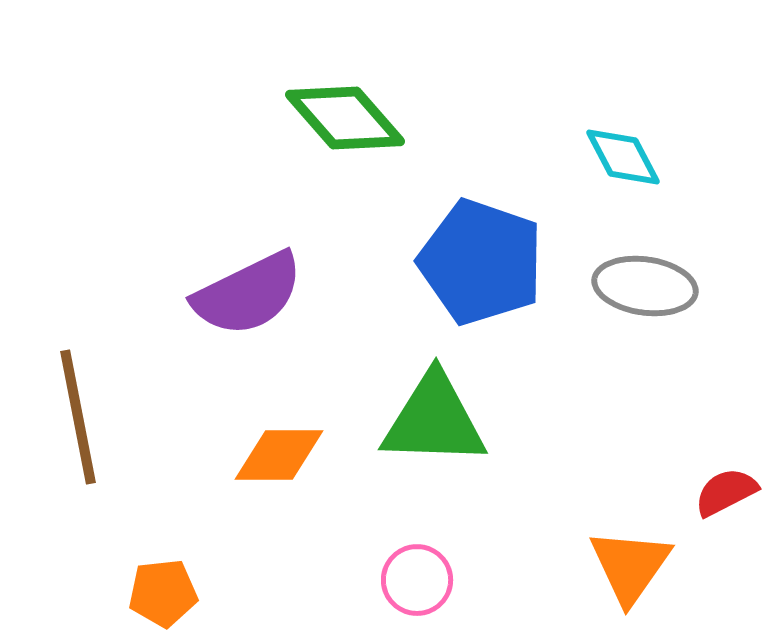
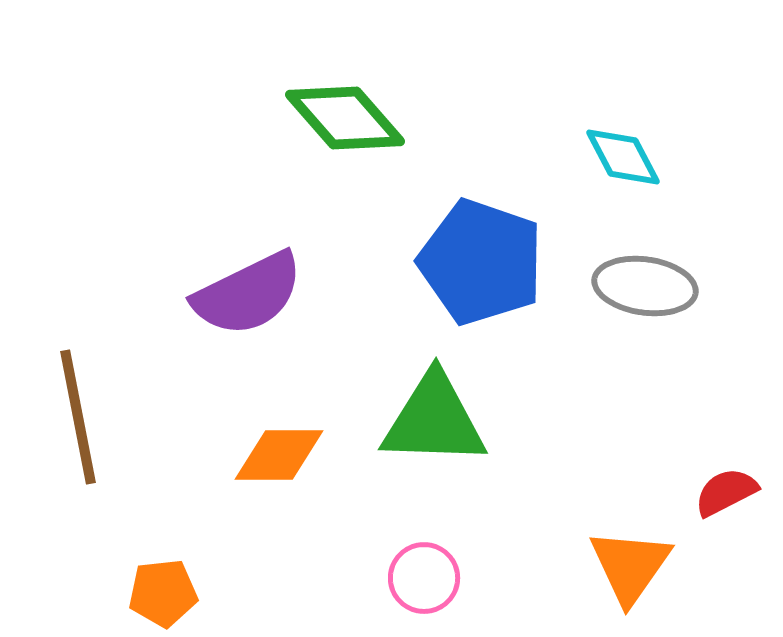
pink circle: moved 7 px right, 2 px up
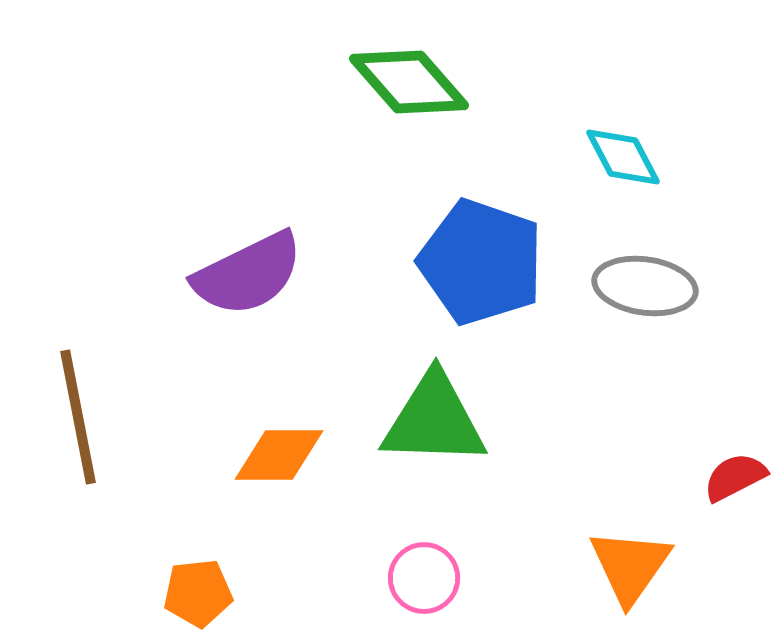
green diamond: moved 64 px right, 36 px up
purple semicircle: moved 20 px up
red semicircle: moved 9 px right, 15 px up
orange pentagon: moved 35 px right
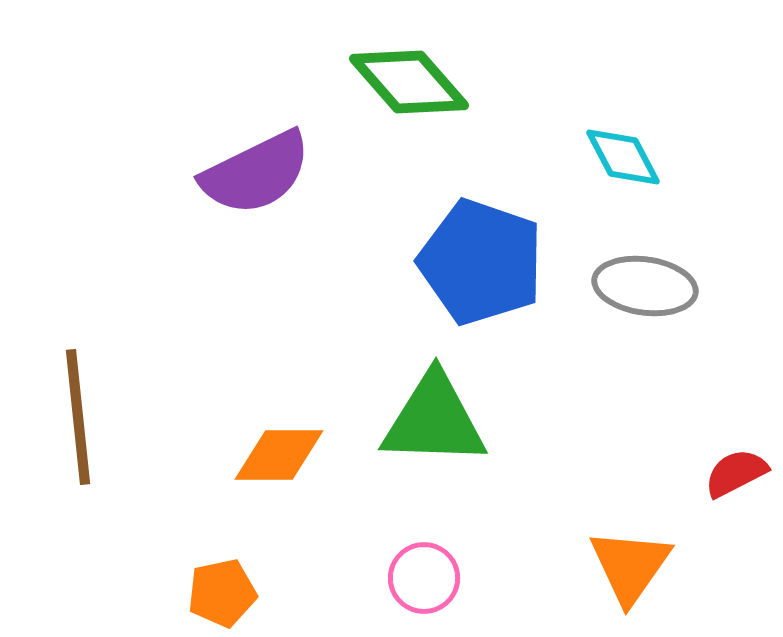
purple semicircle: moved 8 px right, 101 px up
brown line: rotated 5 degrees clockwise
red semicircle: moved 1 px right, 4 px up
orange pentagon: moved 24 px right; rotated 6 degrees counterclockwise
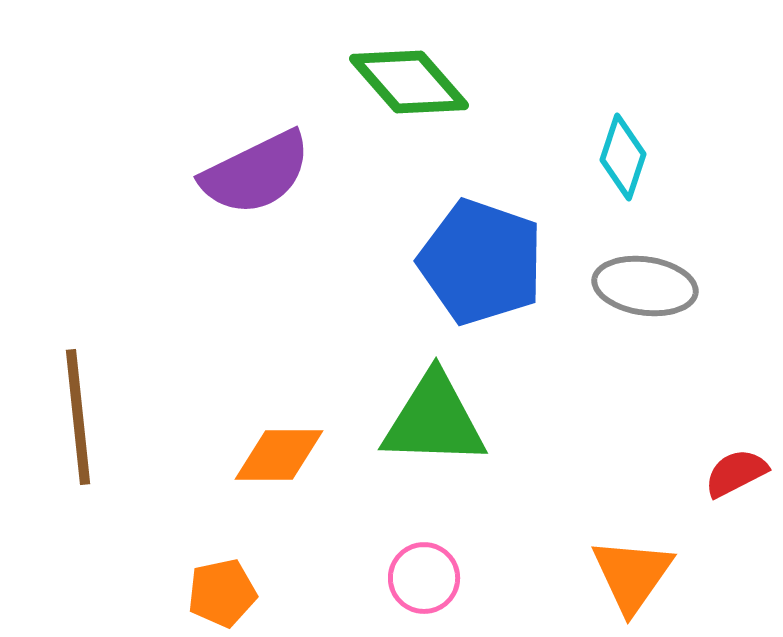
cyan diamond: rotated 46 degrees clockwise
orange triangle: moved 2 px right, 9 px down
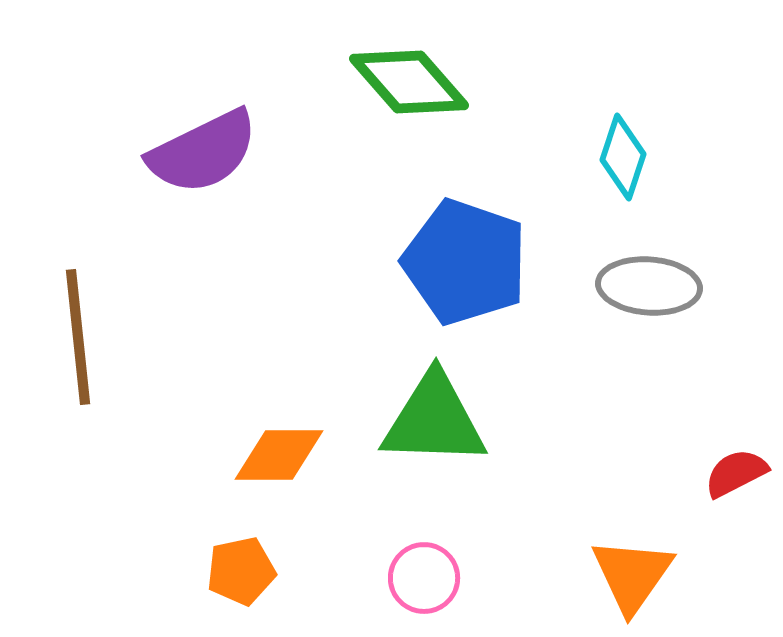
purple semicircle: moved 53 px left, 21 px up
blue pentagon: moved 16 px left
gray ellipse: moved 4 px right; rotated 4 degrees counterclockwise
brown line: moved 80 px up
orange pentagon: moved 19 px right, 22 px up
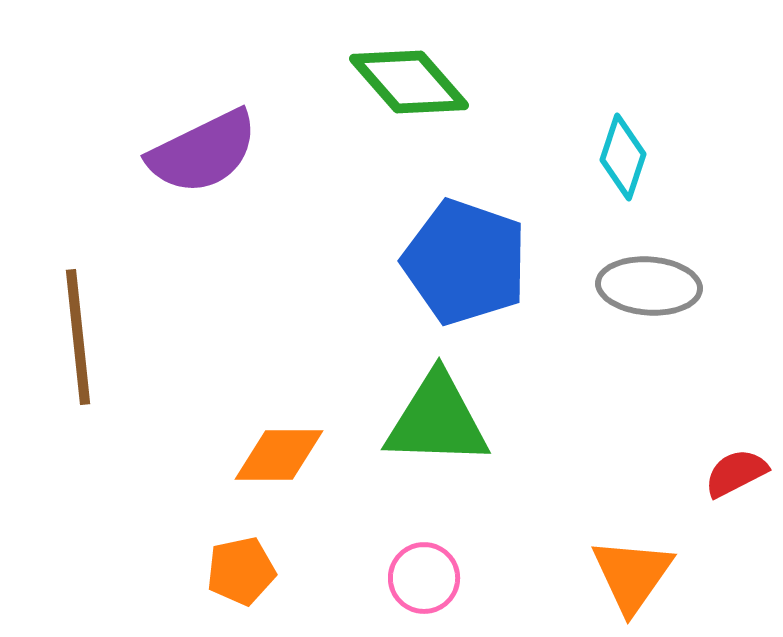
green triangle: moved 3 px right
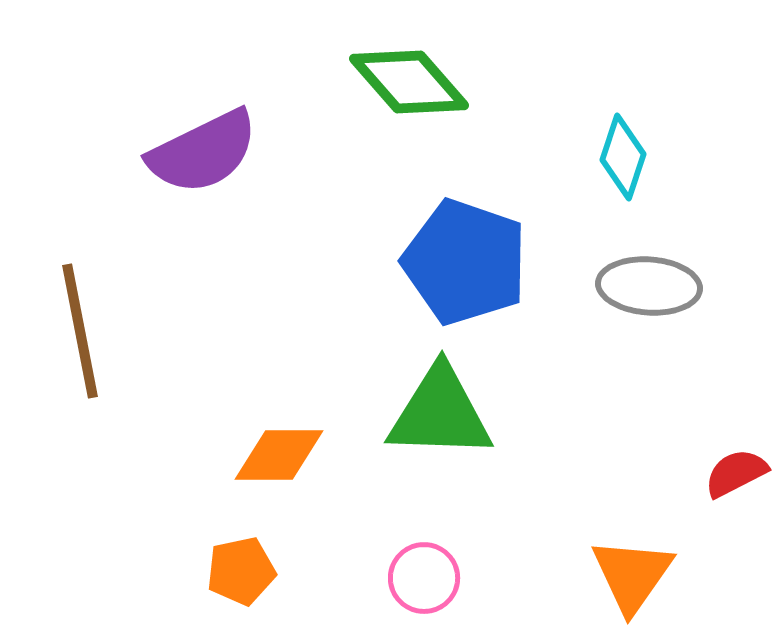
brown line: moved 2 px right, 6 px up; rotated 5 degrees counterclockwise
green triangle: moved 3 px right, 7 px up
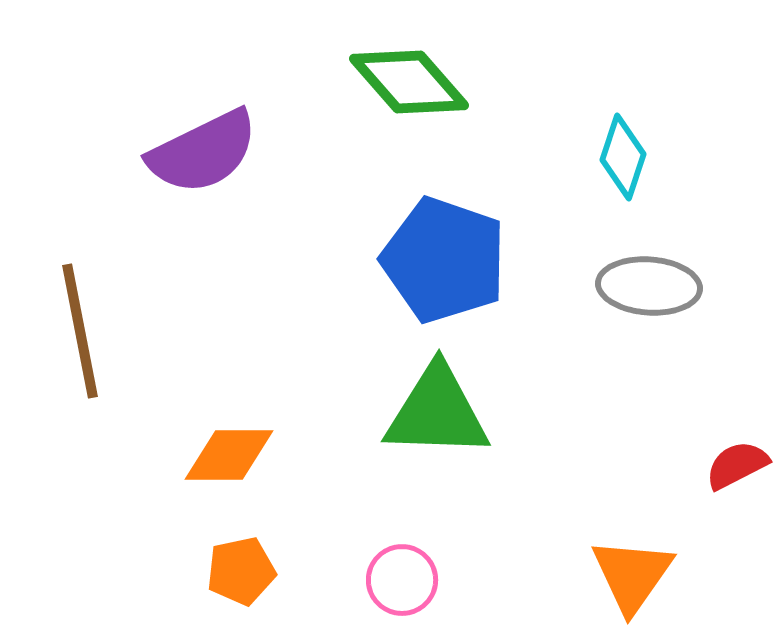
blue pentagon: moved 21 px left, 2 px up
green triangle: moved 3 px left, 1 px up
orange diamond: moved 50 px left
red semicircle: moved 1 px right, 8 px up
pink circle: moved 22 px left, 2 px down
